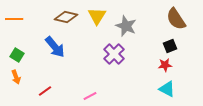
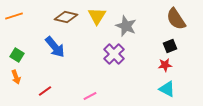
orange line: moved 3 px up; rotated 18 degrees counterclockwise
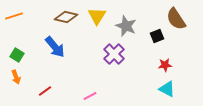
black square: moved 13 px left, 10 px up
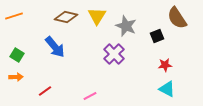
brown semicircle: moved 1 px right, 1 px up
orange arrow: rotated 72 degrees counterclockwise
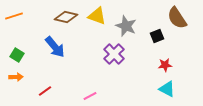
yellow triangle: rotated 42 degrees counterclockwise
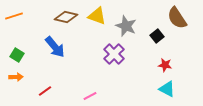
black square: rotated 16 degrees counterclockwise
red star: rotated 16 degrees clockwise
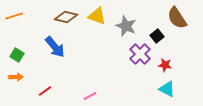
purple cross: moved 26 px right
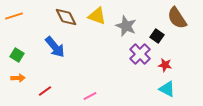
brown diamond: rotated 50 degrees clockwise
black square: rotated 16 degrees counterclockwise
orange arrow: moved 2 px right, 1 px down
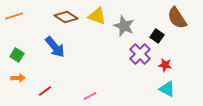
brown diamond: rotated 30 degrees counterclockwise
gray star: moved 2 px left
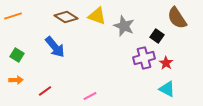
orange line: moved 1 px left
purple cross: moved 4 px right, 4 px down; rotated 30 degrees clockwise
red star: moved 1 px right, 2 px up; rotated 24 degrees clockwise
orange arrow: moved 2 px left, 2 px down
